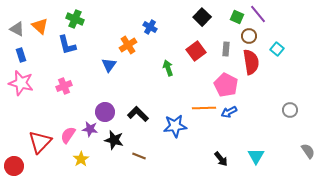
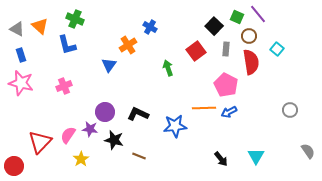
black square: moved 12 px right, 9 px down
black L-shape: rotated 20 degrees counterclockwise
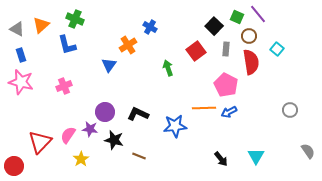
orange triangle: moved 1 px right, 1 px up; rotated 36 degrees clockwise
pink star: moved 1 px up
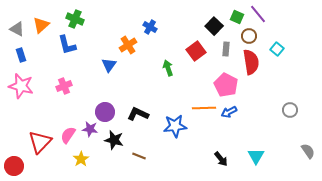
pink star: moved 4 px down
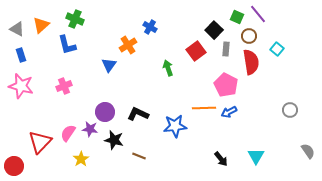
black square: moved 4 px down
pink semicircle: moved 2 px up
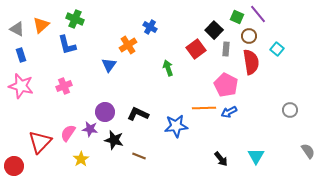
red square: moved 2 px up
blue star: moved 1 px right
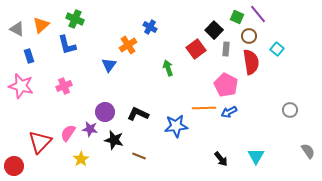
blue rectangle: moved 8 px right, 1 px down
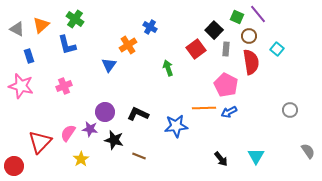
green cross: rotated 12 degrees clockwise
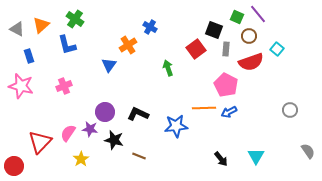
black square: rotated 24 degrees counterclockwise
red semicircle: rotated 80 degrees clockwise
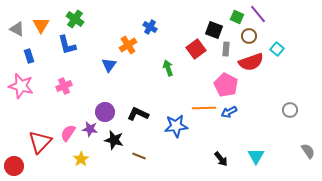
orange triangle: rotated 18 degrees counterclockwise
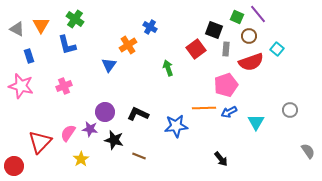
pink pentagon: rotated 25 degrees clockwise
cyan triangle: moved 34 px up
